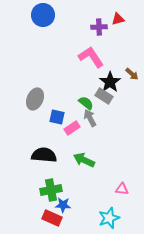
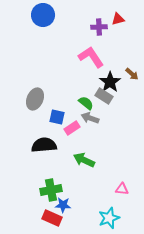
gray arrow: rotated 42 degrees counterclockwise
black semicircle: moved 10 px up; rotated 10 degrees counterclockwise
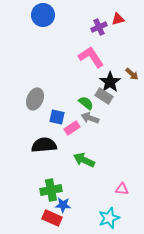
purple cross: rotated 21 degrees counterclockwise
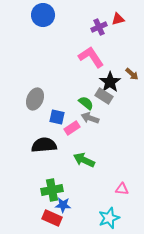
green cross: moved 1 px right
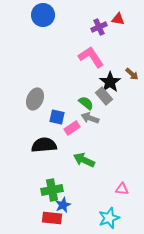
red triangle: rotated 24 degrees clockwise
gray rectangle: rotated 18 degrees clockwise
blue star: rotated 28 degrees counterclockwise
red rectangle: rotated 18 degrees counterclockwise
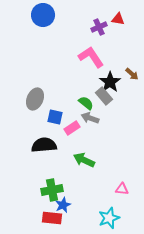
blue square: moved 2 px left
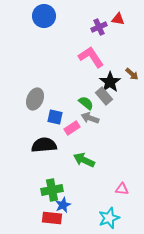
blue circle: moved 1 px right, 1 px down
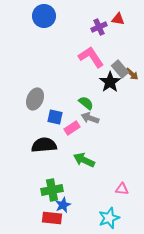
gray rectangle: moved 16 px right, 27 px up
